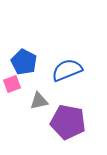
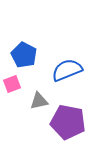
blue pentagon: moved 7 px up
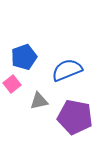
blue pentagon: moved 2 px down; rotated 25 degrees clockwise
pink square: rotated 18 degrees counterclockwise
purple pentagon: moved 7 px right, 5 px up
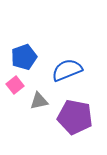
pink square: moved 3 px right, 1 px down
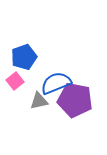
blue semicircle: moved 11 px left, 13 px down
pink square: moved 4 px up
purple pentagon: moved 17 px up
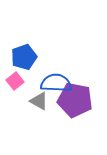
blue semicircle: rotated 24 degrees clockwise
gray triangle: rotated 42 degrees clockwise
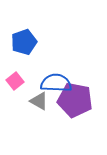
blue pentagon: moved 15 px up
